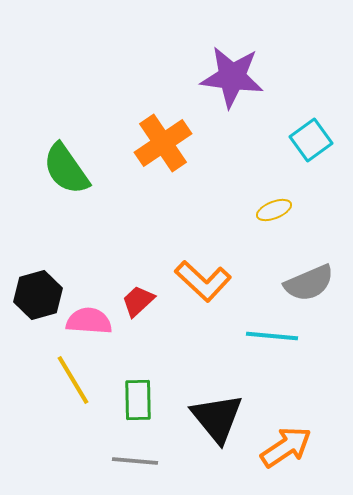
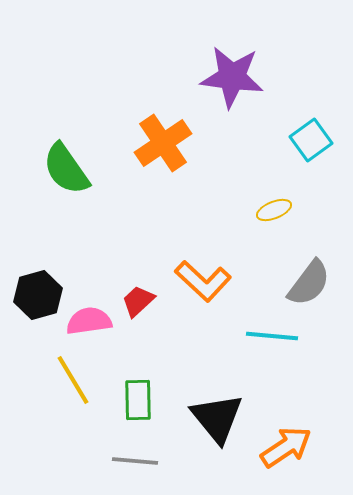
gray semicircle: rotated 30 degrees counterclockwise
pink semicircle: rotated 12 degrees counterclockwise
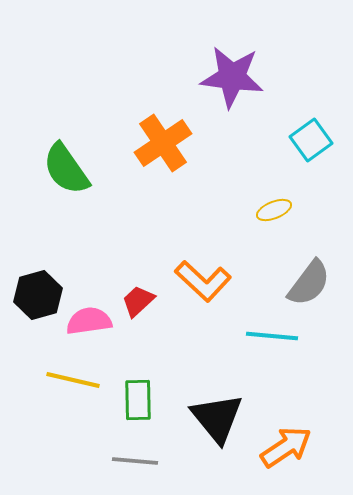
yellow line: rotated 46 degrees counterclockwise
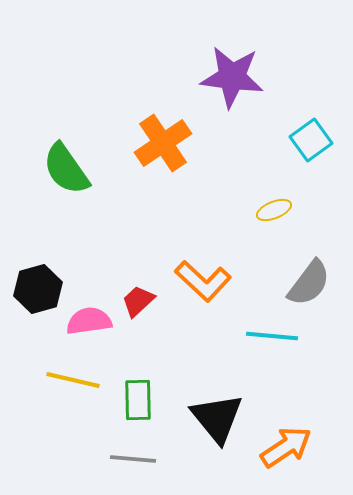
black hexagon: moved 6 px up
gray line: moved 2 px left, 2 px up
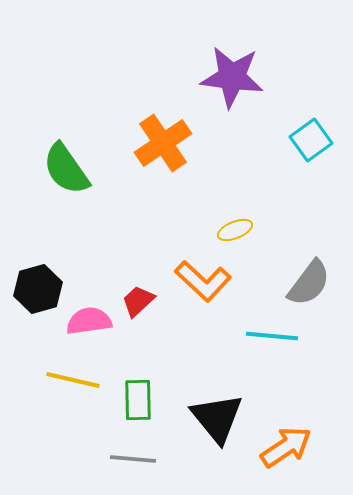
yellow ellipse: moved 39 px left, 20 px down
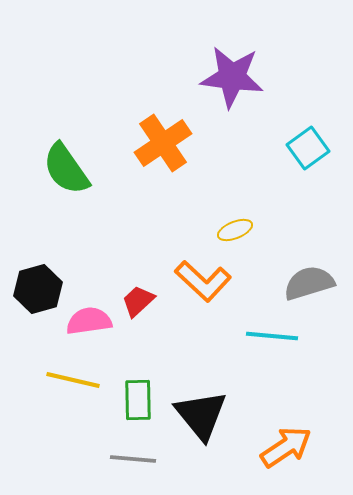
cyan square: moved 3 px left, 8 px down
gray semicircle: rotated 144 degrees counterclockwise
black triangle: moved 16 px left, 3 px up
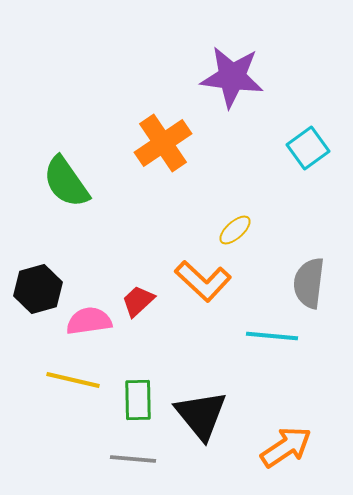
green semicircle: moved 13 px down
yellow ellipse: rotated 20 degrees counterclockwise
gray semicircle: rotated 66 degrees counterclockwise
